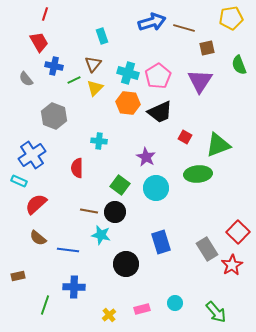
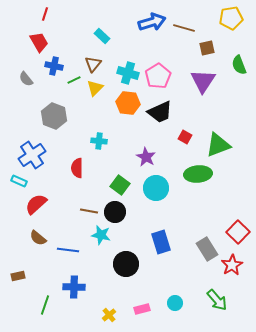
cyan rectangle at (102, 36): rotated 28 degrees counterclockwise
purple triangle at (200, 81): moved 3 px right
green arrow at (216, 312): moved 1 px right, 12 px up
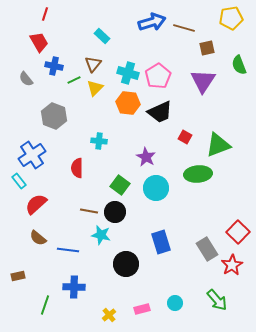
cyan rectangle at (19, 181): rotated 28 degrees clockwise
